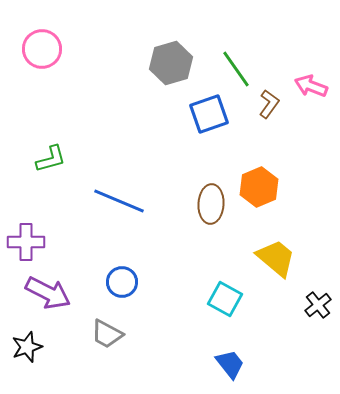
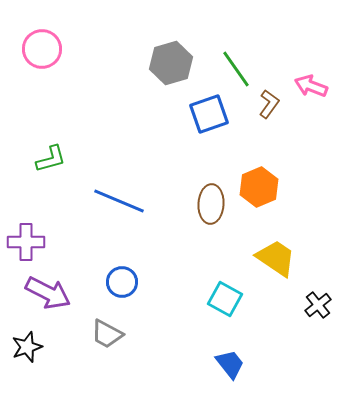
yellow trapezoid: rotated 6 degrees counterclockwise
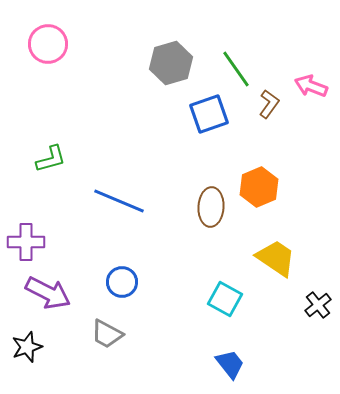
pink circle: moved 6 px right, 5 px up
brown ellipse: moved 3 px down
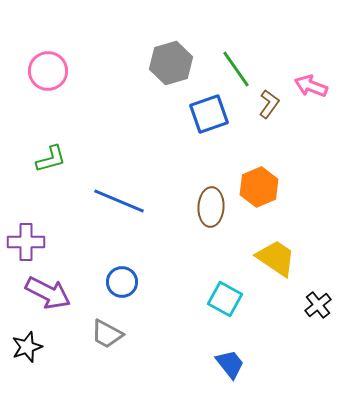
pink circle: moved 27 px down
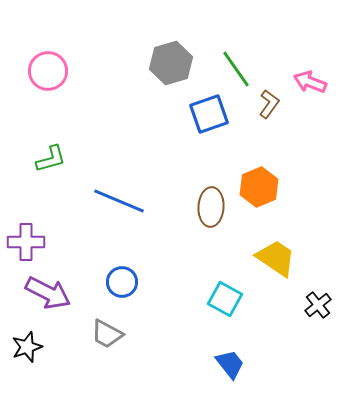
pink arrow: moved 1 px left, 4 px up
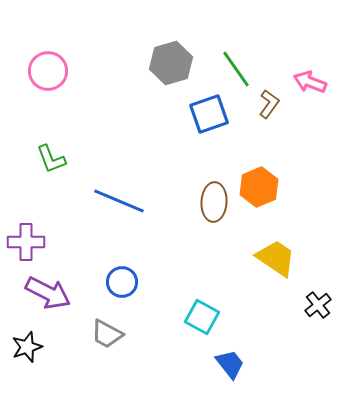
green L-shape: rotated 84 degrees clockwise
brown ellipse: moved 3 px right, 5 px up
cyan square: moved 23 px left, 18 px down
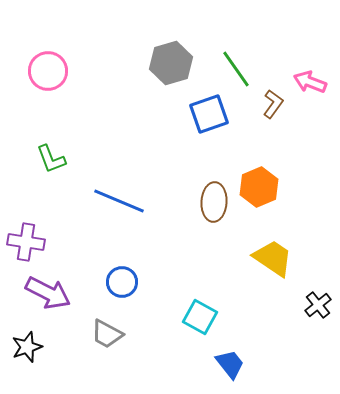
brown L-shape: moved 4 px right
purple cross: rotated 9 degrees clockwise
yellow trapezoid: moved 3 px left
cyan square: moved 2 px left
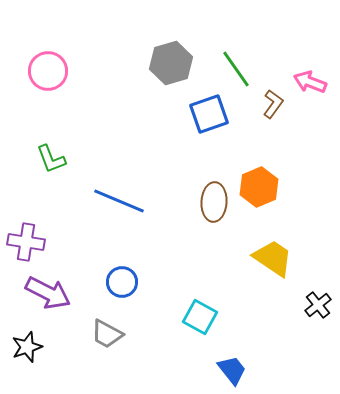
blue trapezoid: moved 2 px right, 6 px down
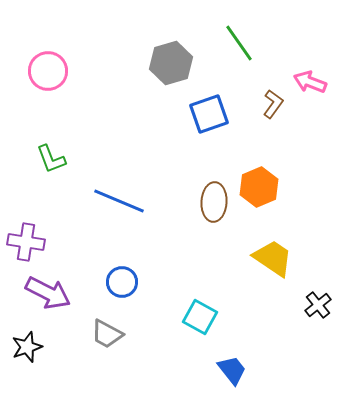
green line: moved 3 px right, 26 px up
